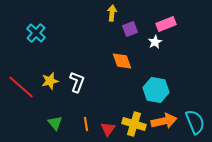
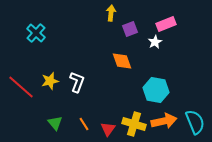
yellow arrow: moved 1 px left
orange line: moved 2 px left; rotated 24 degrees counterclockwise
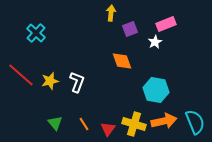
red line: moved 12 px up
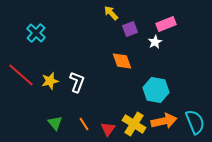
yellow arrow: rotated 49 degrees counterclockwise
yellow cross: rotated 15 degrees clockwise
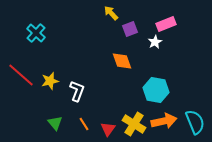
white L-shape: moved 9 px down
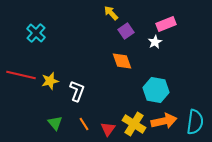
purple square: moved 4 px left, 2 px down; rotated 14 degrees counterclockwise
red line: rotated 28 degrees counterclockwise
cyan semicircle: rotated 30 degrees clockwise
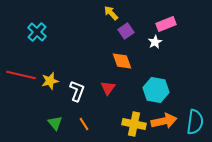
cyan cross: moved 1 px right, 1 px up
yellow cross: rotated 20 degrees counterclockwise
red triangle: moved 41 px up
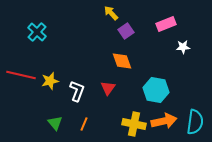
white star: moved 28 px right, 5 px down; rotated 24 degrees clockwise
orange line: rotated 56 degrees clockwise
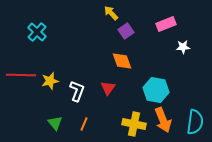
red line: rotated 12 degrees counterclockwise
orange arrow: moved 1 px left, 1 px up; rotated 80 degrees clockwise
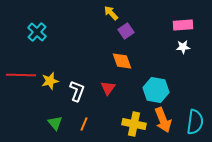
pink rectangle: moved 17 px right, 1 px down; rotated 18 degrees clockwise
